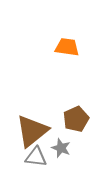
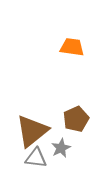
orange trapezoid: moved 5 px right
gray star: rotated 24 degrees clockwise
gray triangle: moved 1 px down
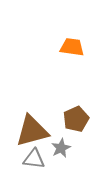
brown triangle: rotated 24 degrees clockwise
gray triangle: moved 2 px left, 1 px down
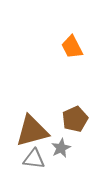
orange trapezoid: rotated 125 degrees counterclockwise
brown pentagon: moved 1 px left
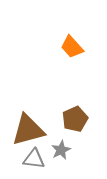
orange trapezoid: rotated 15 degrees counterclockwise
brown triangle: moved 4 px left, 1 px up
gray star: moved 2 px down
